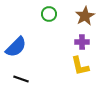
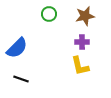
brown star: rotated 18 degrees clockwise
blue semicircle: moved 1 px right, 1 px down
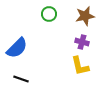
purple cross: rotated 16 degrees clockwise
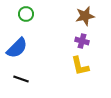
green circle: moved 23 px left
purple cross: moved 1 px up
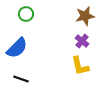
purple cross: rotated 24 degrees clockwise
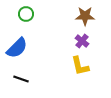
brown star: rotated 12 degrees clockwise
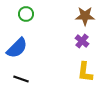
yellow L-shape: moved 5 px right, 6 px down; rotated 20 degrees clockwise
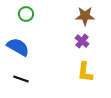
blue semicircle: moved 1 px right, 1 px up; rotated 105 degrees counterclockwise
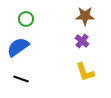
green circle: moved 5 px down
blue semicircle: rotated 65 degrees counterclockwise
yellow L-shape: rotated 25 degrees counterclockwise
